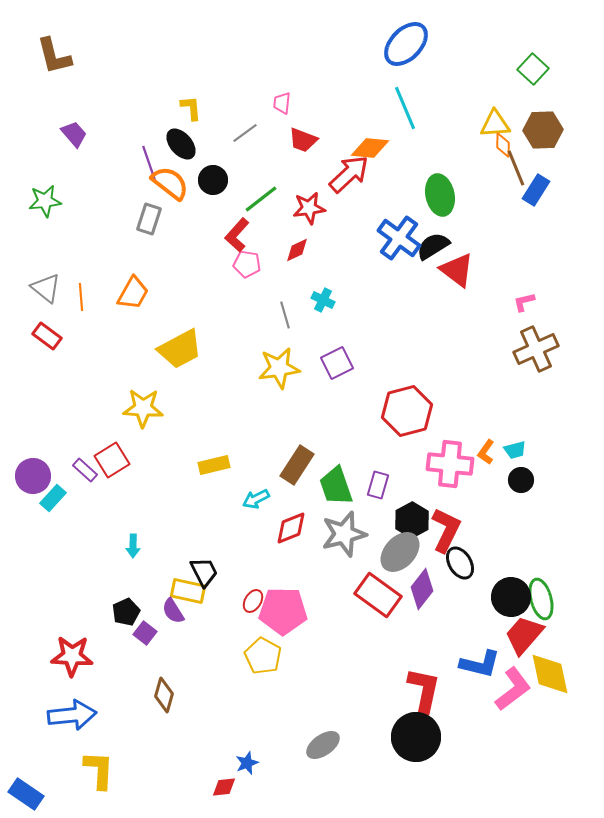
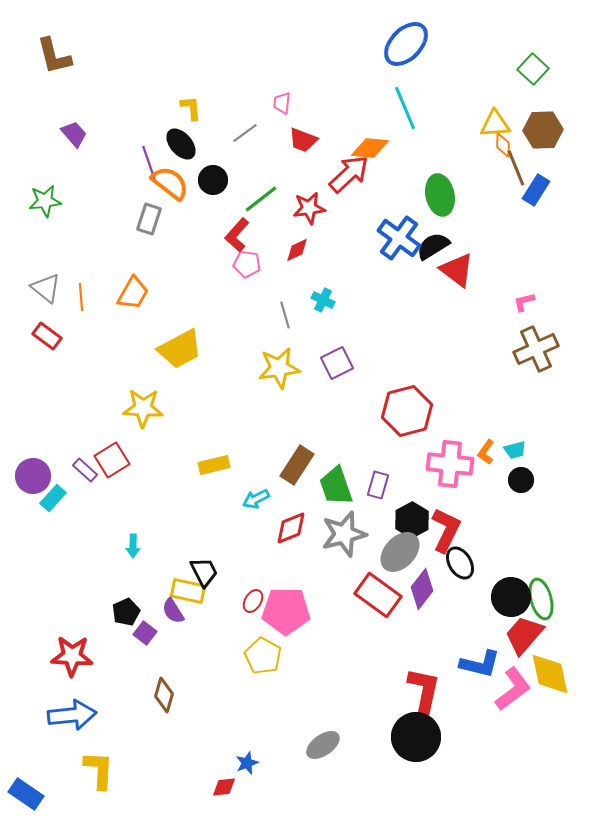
pink pentagon at (283, 611): moved 3 px right
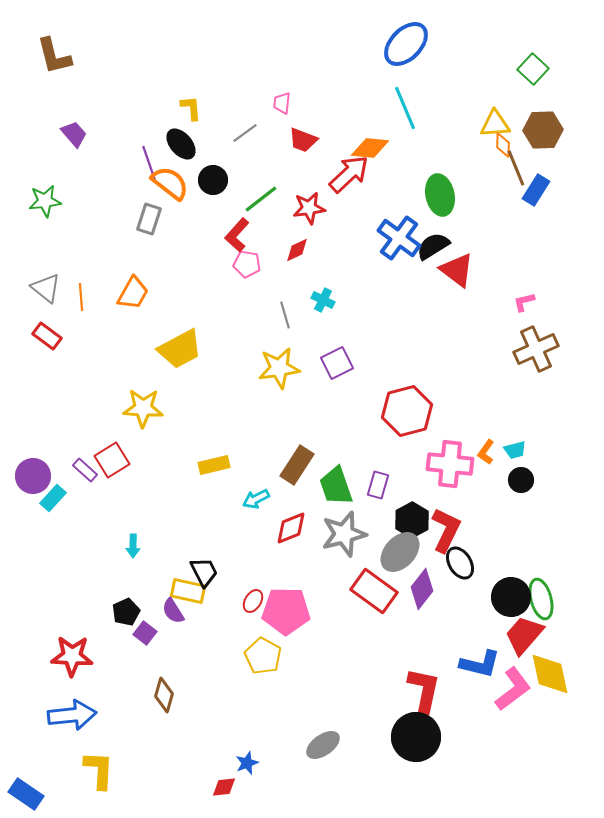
red rectangle at (378, 595): moved 4 px left, 4 px up
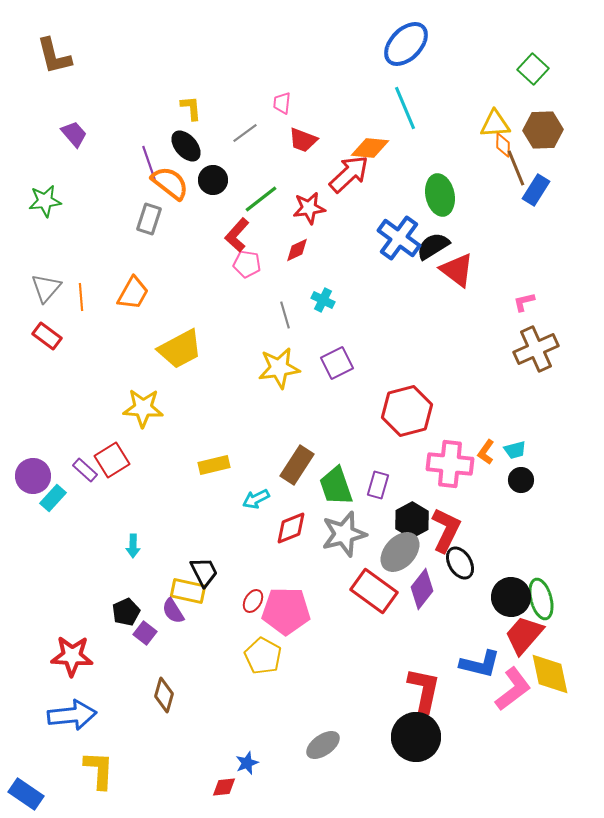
black ellipse at (181, 144): moved 5 px right, 2 px down
gray triangle at (46, 288): rotated 32 degrees clockwise
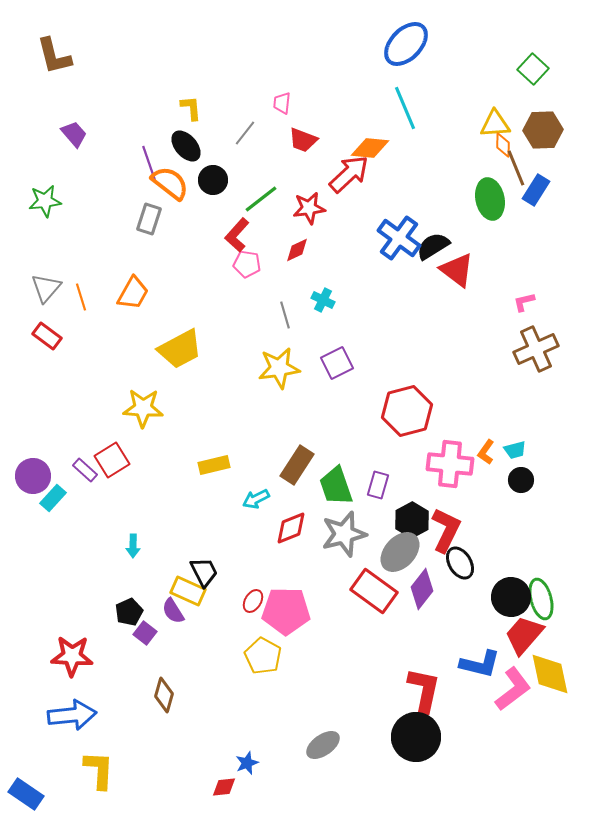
gray line at (245, 133): rotated 16 degrees counterclockwise
green ellipse at (440, 195): moved 50 px right, 4 px down
orange line at (81, 297): rotated 12 degrees counterclockwise
yellow rectangle at (188, 591): rotated 12 degrees clockwise
black pentagon at (126, 612): moved 3 px right
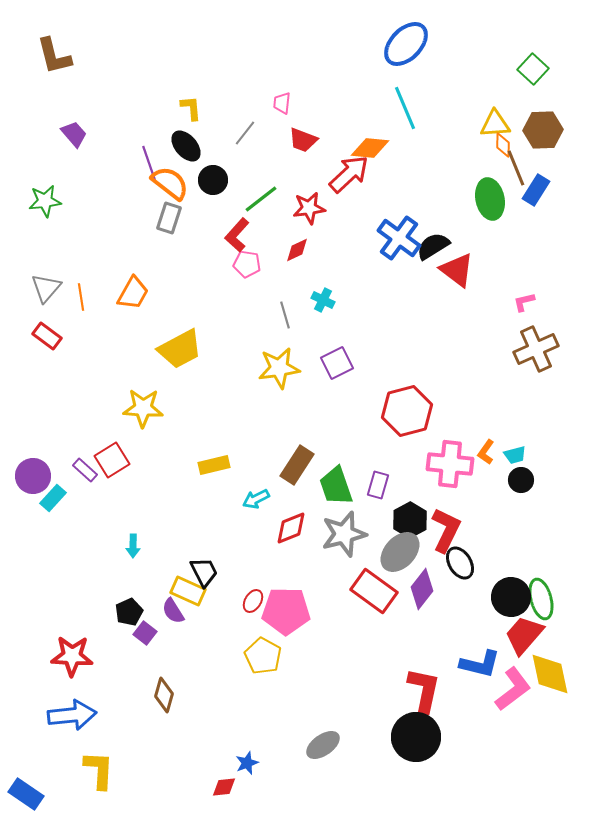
gray rectangle at (149, 219): moved 20 px right, 1 px up
orange line at (81, 297): rotated 8 degrees clockwise
cyan trapezoid at (515, 450): moved 5 px down
black hexagon at (412, 520): moved 2 px left
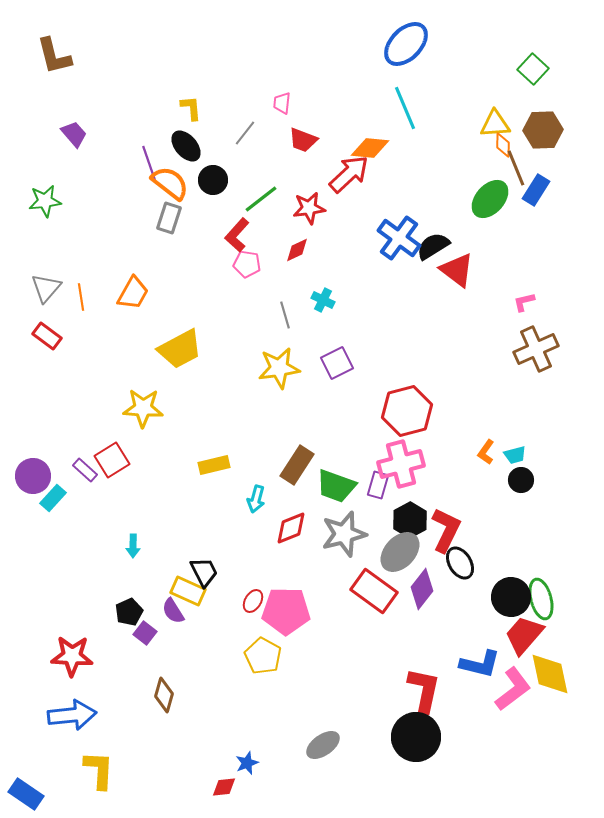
green ellipse at (490, 199): rotated 54 degrees clockwise
pink cross at (450, 464): moved 49 px left; rotated 21 degrees counterclockwise
green trapezoid at (336, 486): rotated 51 degrees counterclockwise
cyan arrow at (256, 499): rotated 48 degrees counterclockwise
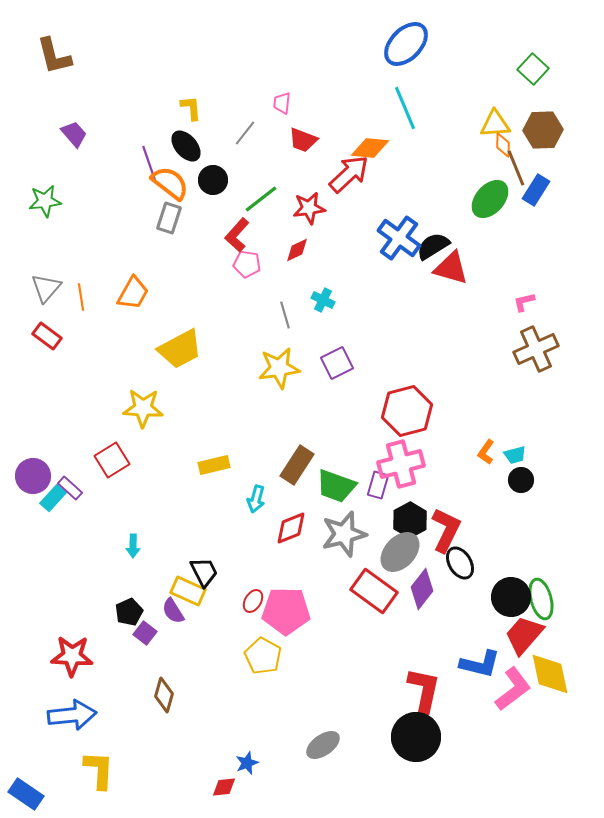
red triangle at (457, 270): moved 6 px left, 2 px up; rotated 21 degrees counterclockwise
purple rectangle at (85, 470): moved 15 px left, 18 px down
